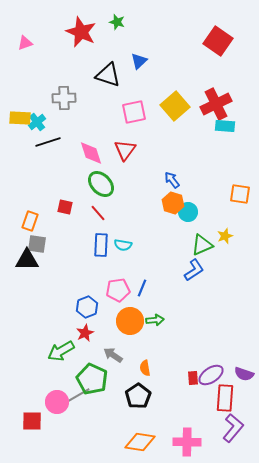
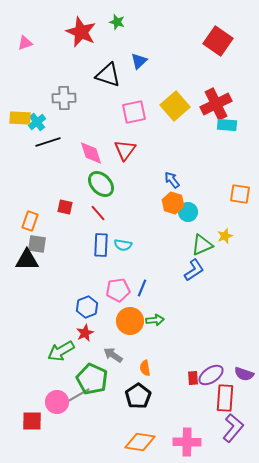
cyan rectangle at (225, 126): moved 2 px right, 1 px up
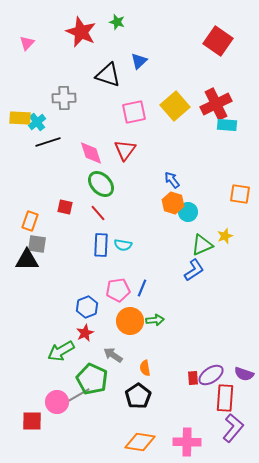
pink triangle at (25, 43): moved 2 px right; rotated 28 degrees counterclockwise
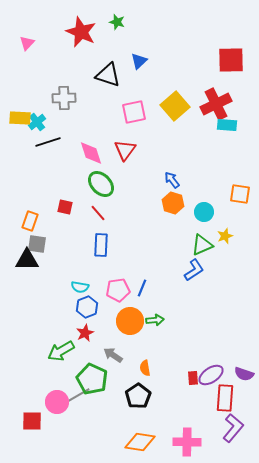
red square at (218, 41): moved 13 px right, 19 px down; rotated 36 degrees counterclockwise
cyan circle at (188, 212): moved 16 px right
cyan semicircle at (123, 245): moved 43 px left, 42 px down
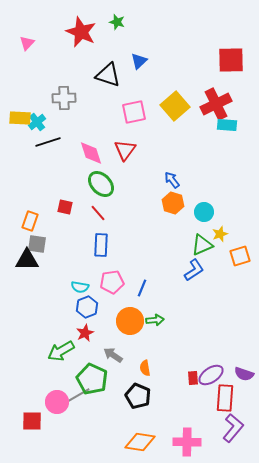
orange square at (240, 194): moved 62 px down; rotated 25 degrees counterclockwise
yellow star at (225, 236): moved 5 px left, 2 px up
pink pentagon at (118, 290): moved 6 px left, 8 px up
black pentagon at (138, 396): rotated 15 degrees counterclockwise
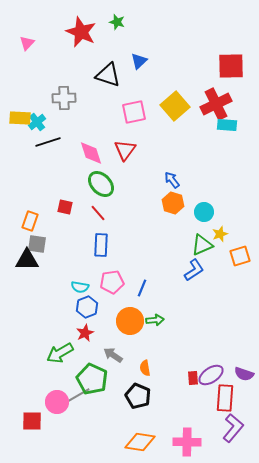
red square at (231, 60): moved 6 px down
green arrow at (61, 351): moved 1 px left, 2 px down
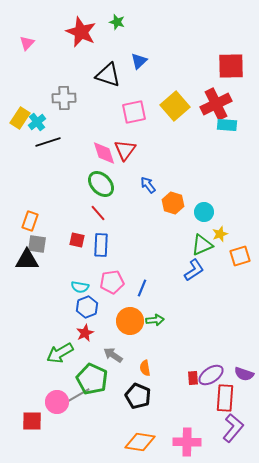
yellow rectangle at (20, 118): rotated 60 degrees counterclockwise
pink diamond at (91, 153): moved 13 px right
blue arrow at (172, 180): moved 24 px left, 5 px down
red square at (65, 207): moved 12 px right, 33 px down
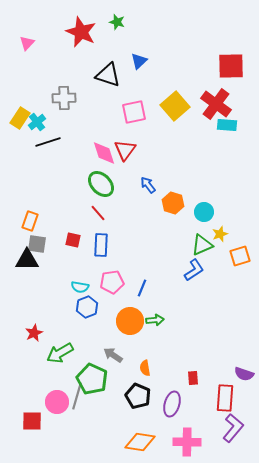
red cross at (216, 104): rotated 28 degrees counterclockwise
red square at (77, 240): moved 4 px left
red star at (85, 333): moved 51 px left
purple ellipse at (211, 375): moved 39 px left, 29 px down; rotated 40 degrees counterclockwise
gray line at (77, 396): rotated 44 degrees counterclockwise
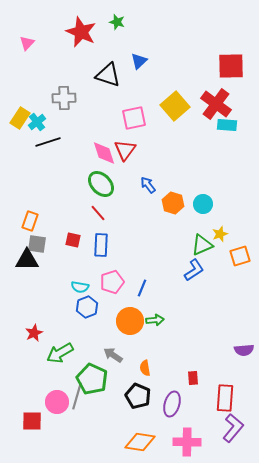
pink square at (134, 112): moved 6 px down
cyan circle at (204, 212): moved 1 px left, 8 px up
pink pentagon at (112, 282): rotated 10 degrees counterclockwise
purple semicircle at (244, 374): moved 24 px up; rotated 24 degrees counterclockwise
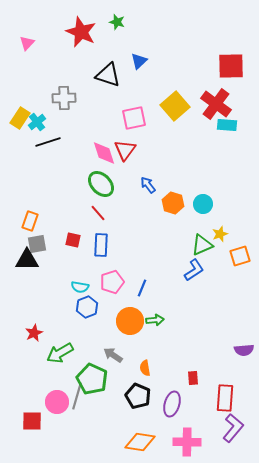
gray square at (37, 244): rotated 18 degrees counterclockwise
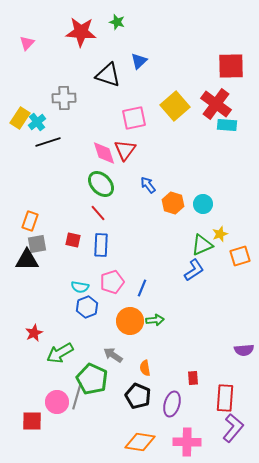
red star at (81, 32): rotated 20 degrees counterclockwise
